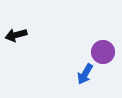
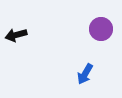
purple circle: moved 2 px left, 23 px up
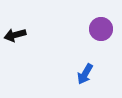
black arrow: moved 1 px left
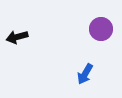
black arrow: moved 2 px right, 2 px down
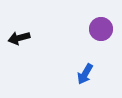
black arrow: moved 2 px right, 1 px down
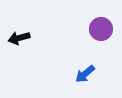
blue arrow: rotated 20 degrees clockwise
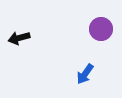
blue arrow: rotated 15 degrees counterclockwise
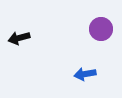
blue arrow: rotated 45 degrees clockwise
